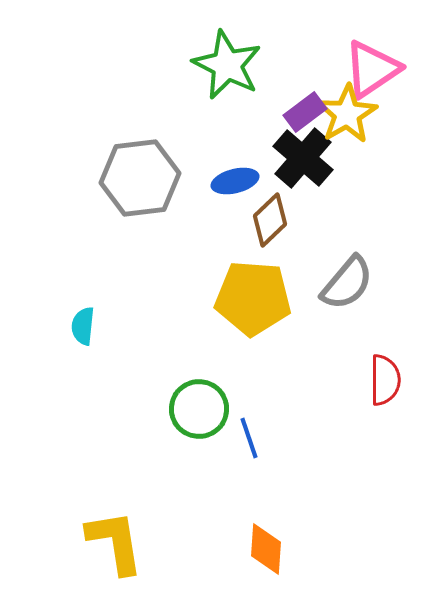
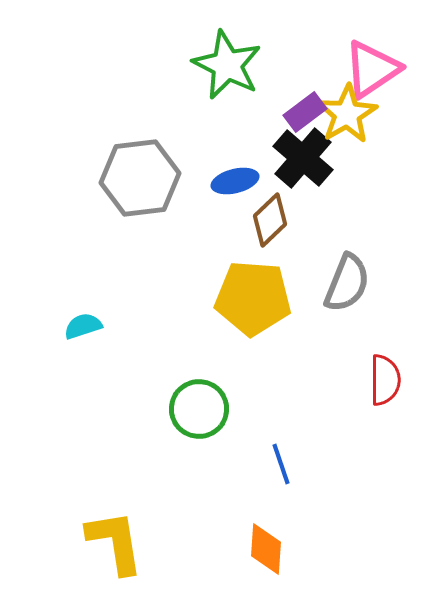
gray semicircle: rotated 18 degrees counterclockwise
cyan semicircle: rotated 66 degrees clockwise
blue line: moved 32 px right, 26 px down
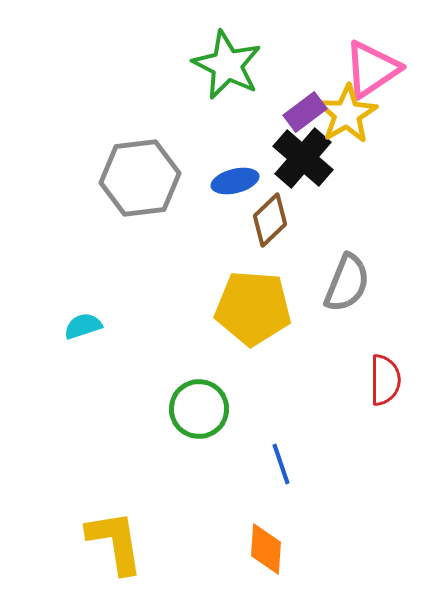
yellow pentagon: moved 10 px down
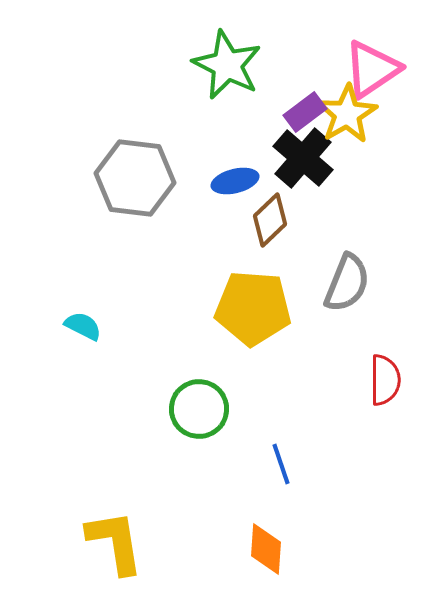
gray hexagon: moved 5 px left; rotated 14 degrees clockwise
cyan semicircle: rotated 45 degrees clockwise
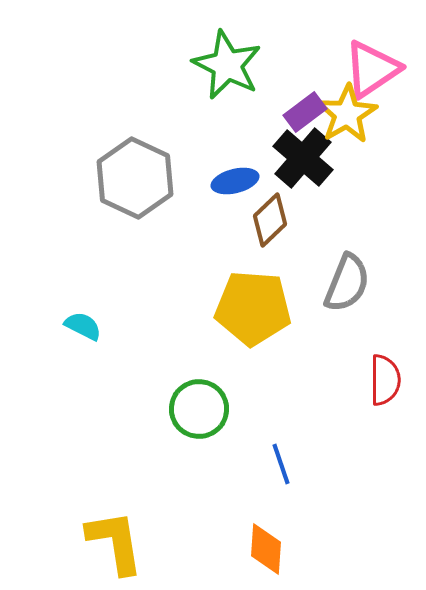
gray hexagon: rotated 18 degrees clockwise
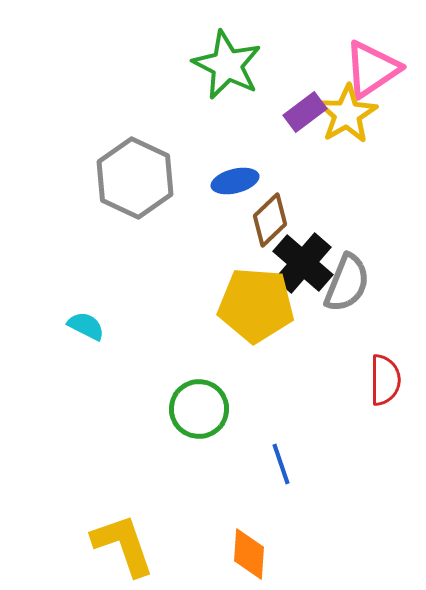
black cross: moved 105 px down
yellow pentagon: moved 3 px right, 3 px up
cyan semicircle: moved 3 px right
yellow L-shape: moved 8 px right, 3 px down; rotated 10 degrees counterclockwise
orange diamond: moved 17 px left, 5 px down
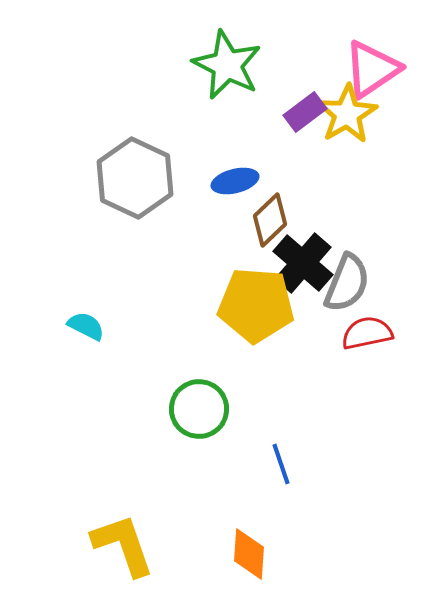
red semicircle: moved 18 px left, 47 px up; rotated 102 degrees counterclockwise
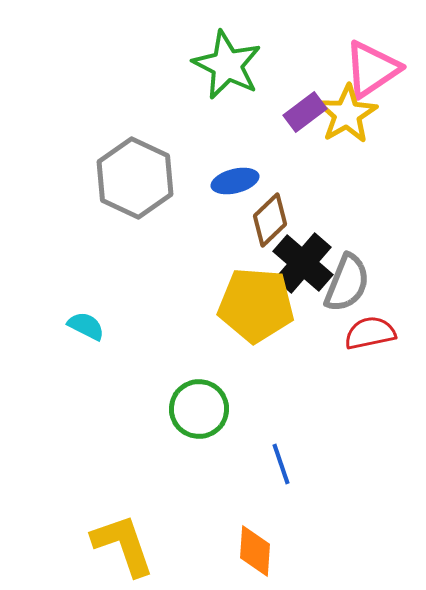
red semicircle: moved 3 px right
orange diamond: moved 6 px right, 3 px up
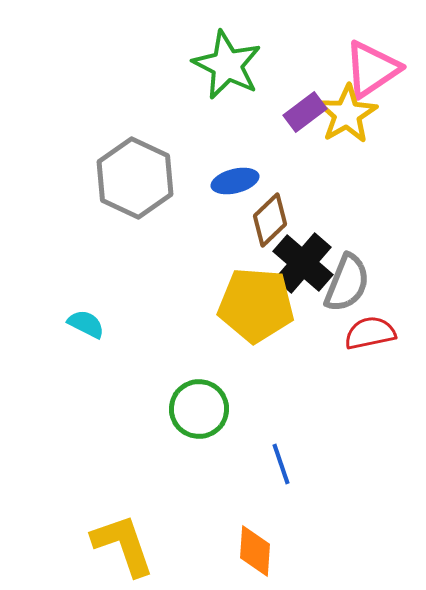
cyan semicircle: moved 2 px up
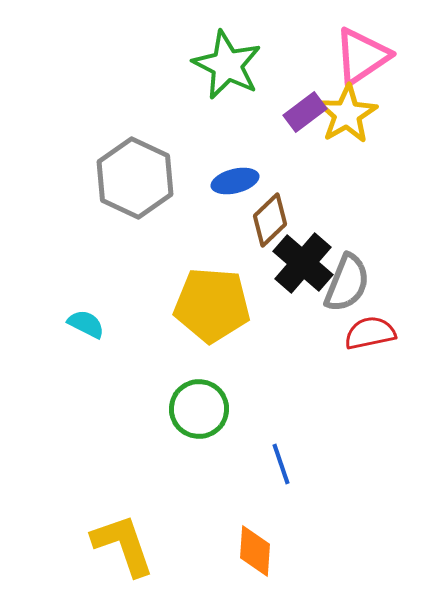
pink triangle: moved 10 px left, 13 px up
yellow pentagon: moved 44 px left
